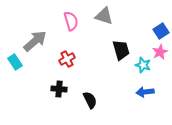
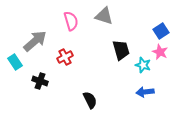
pink star: rotated 21 degrees counterclockwise
red cross: moved 2 px left, 2 px up
black cross: moved 19 px left, 8 px up; rotated 14 degrees clockwise
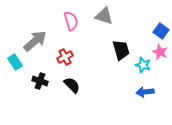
blue square: rotated 21 degrees counterclockwise
black semicircle: moved 18 px left, 15 px up; rotated 18 degrees counterclockwise
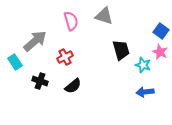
black semicircle: moved 1 px right, 1 px down; rotated 96 degrees clockwise
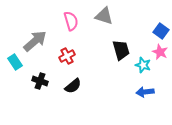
red cross: moved 2 px right, 1 px up
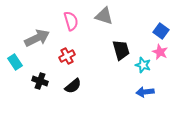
gray arrow: moved 2 px right, 3 px up; rotated 15 degrees clockwise
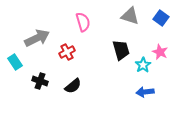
gray triangle: moved 26 px right
pink semicircle: moved 12 px right, 1 px down
blue square: moved 13 px up
red cross: moved 4 px up
cyan star: rotated 21 degrees clockwise
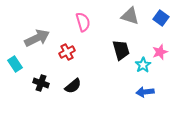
pink star: rotated 28 degrees clockwise
cyan rectangle: moved 2 px down
black cross: moved 1 px right, 2 px down
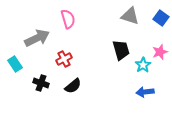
pink semicircle: moved 15 px left, 3 px up
red cross: moved 3 px left, 7 px down
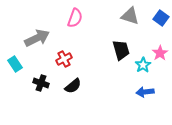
pink semicircle: moved 7 px right, 1 px up; rotated 36 degrees clockwise
pink star: moved 1 px down; rotated 14 degrees counterclockwise
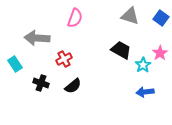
gray arrow: rotated 150 degrees counterclockwise
black trapezoid: rotated 45 degrees counterclockwise
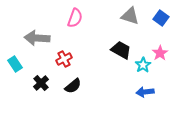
black cross: rotated 28 degrees clockwise
